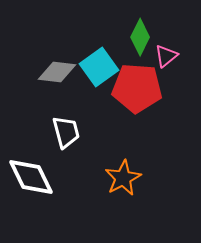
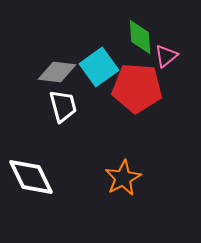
green diamond: rotated 30 degrees counterclockwise
white trapezoid: moved 3 px left, 26 px up
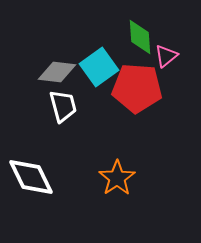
orange star: moved 6 px left; rotated 6 degrees counterclockwise
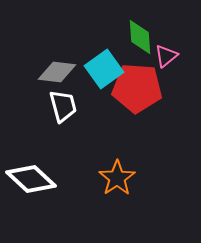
cyan square: moved 5 px right, 2 px down
white diamond: moved 2 px down; rotated 21 degrees counterclockwise
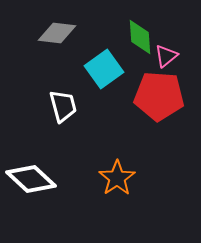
gray diamond: moved 39 px up
red pentagon: moved 22 px right, 8 px down
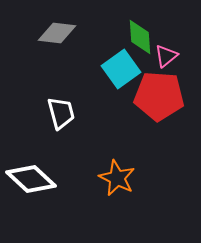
cyan square: moved 17 px right
white trapezoid: moved 2 px left, 7 px down
orange star: rotated 12 degrees counterclockwise
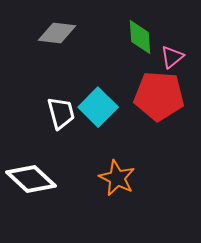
pink triangle: moved 6 px right, 1 px down
cyan square: moved 23 px left, 38 px down; rotated 9 degrees counterclockwise
